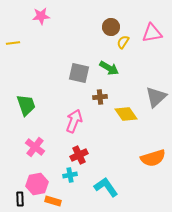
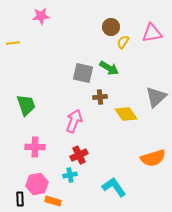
gray square: moved 4 px right
pink cross: rotated 36 degrees counterclockwise
cyan L-shape: moved 8 px right
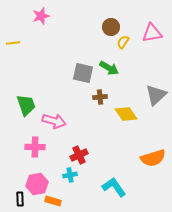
pink star: rotated 12 degrees counterclockwise
gray triangle: moved 2 px up
pink arrow: moved 20 px left; rotated 85 degrees clockwise
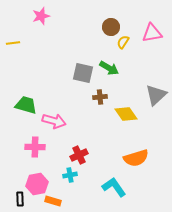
green trapezoid: rotated 55 degrees counterclockwise
orange semicircle: moved 17 px left
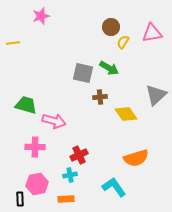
orange rectangle: moved 13 px right, 2 px up; rotated 21 degrees counterclockwise
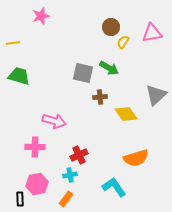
green trapezoid: moved 7 px left, 29 px up
orange rectangle: rotated 49 degrees counterclockwise
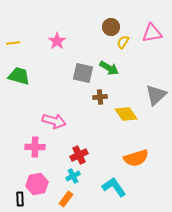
pink star: moved 16 px right, 25 px down; rotated 18 degrees counterclockwise
cyan cross: moved 3 px right, 1 px down; rotated 16 degrees counterclockwise
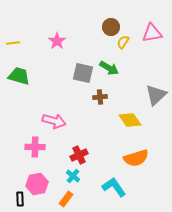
yellow diamond: moved 4 px right, 6 px down
cyan cross: rotated 24 degrees counterclockwise
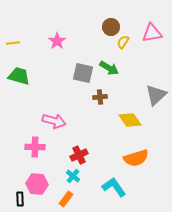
pink hexagon: rotated 15 degrees clockwise
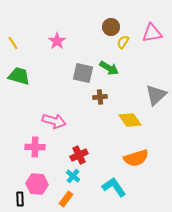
yellow line: rotated 64 degrees clockwise
